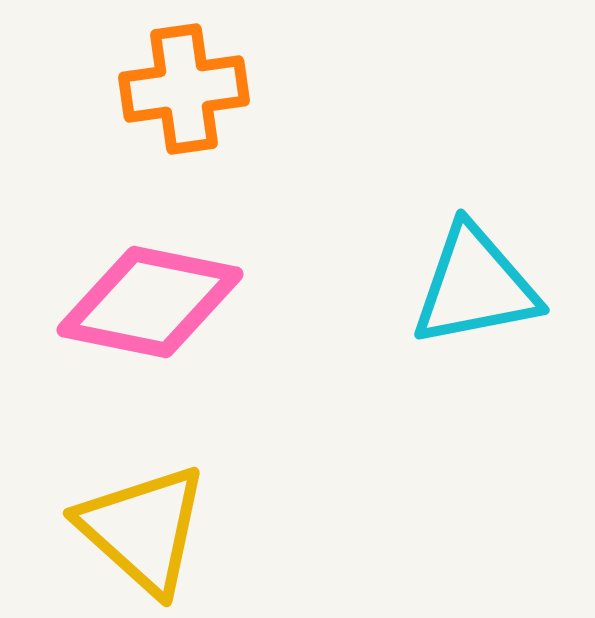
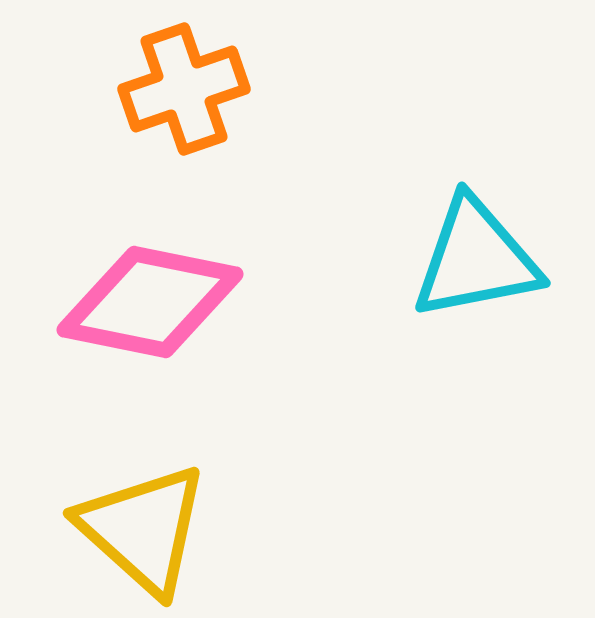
orange cross: rotated 11 degrees counterclockwise
cyan triangle: moved 1 px right, 27 px up
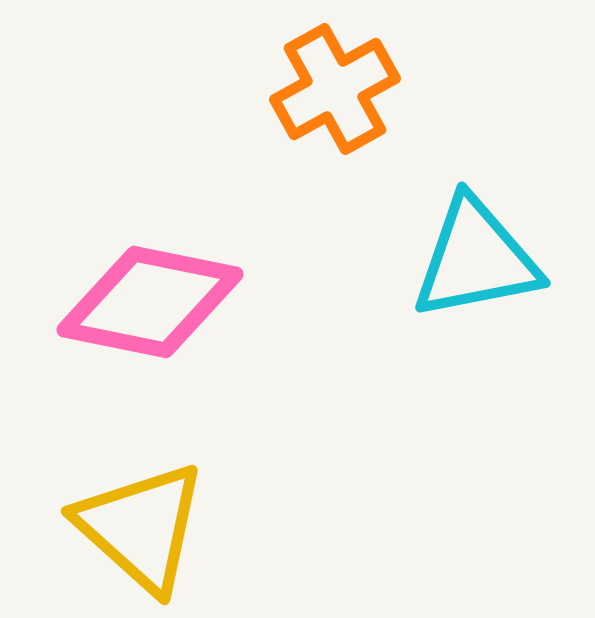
orange cross: moved 151 px right; rotated 10 degrees counterclockwise
yellow triangle: moved 2 px left, 2 px up
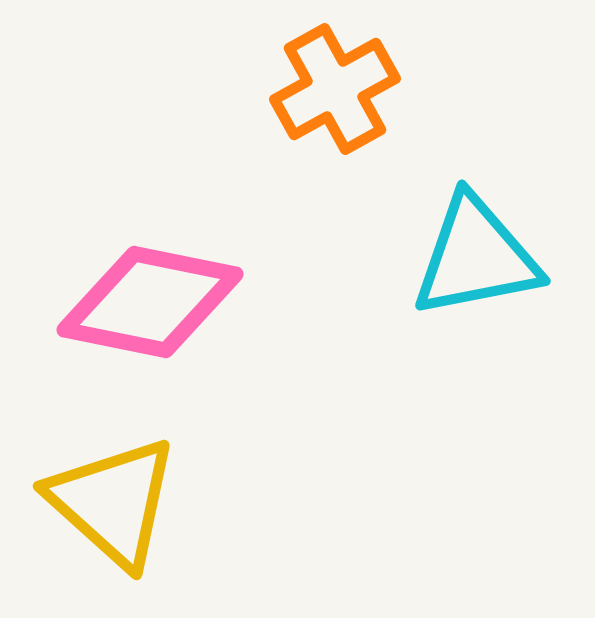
cyan triangle: moved 2 px up
yellow triangle: moved 28 px left, 25 px up
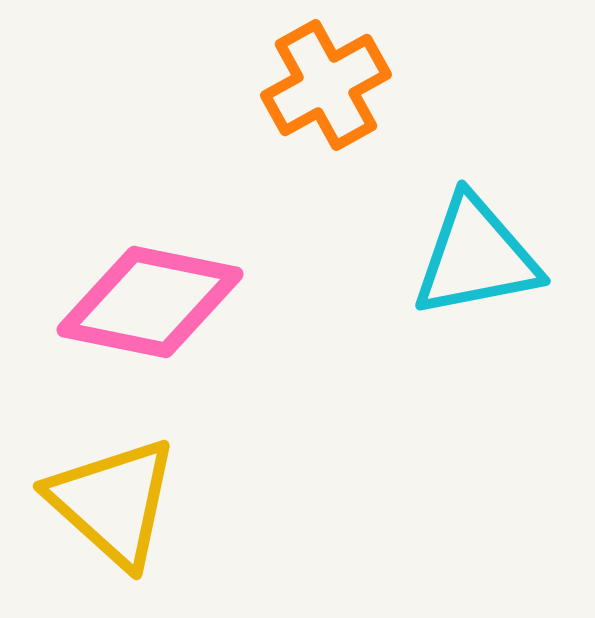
orange cross: moved 9 px left, 4 px up
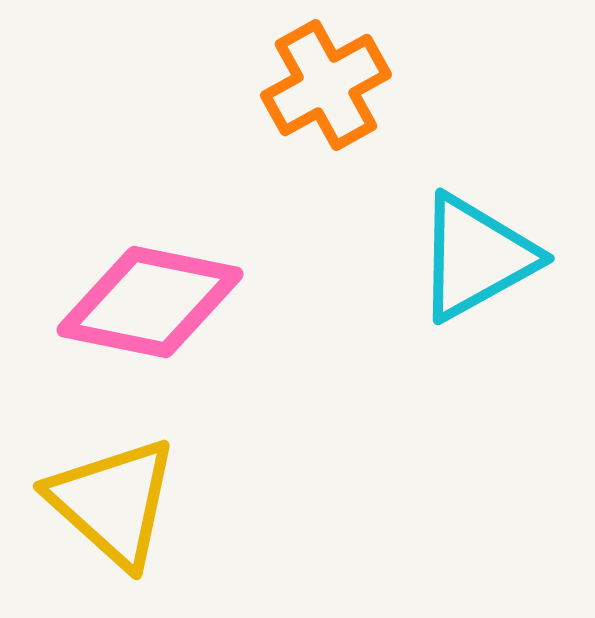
cyan triangle: rotated 18 degrees counterclockwise
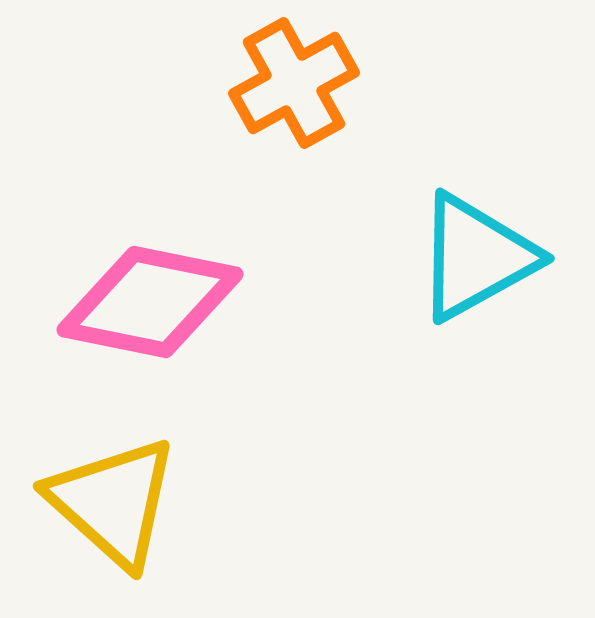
orange cross: moved 32 px left, 2 px up
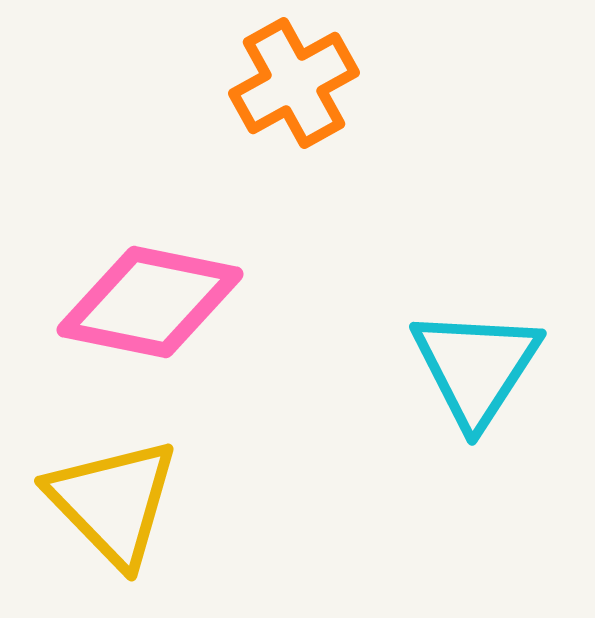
cyan triangle: moved 110 px down; rotated 28 degrees counterclockwise
yellow triangle: rotated 4 degrees clockwise
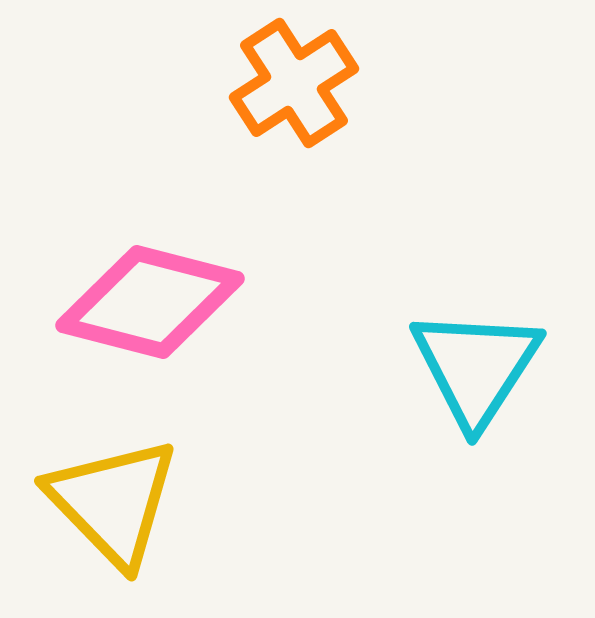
orange cross: rotated 4 degrees counterclockwise
pink diamond: rotated 3 degrees clockwise
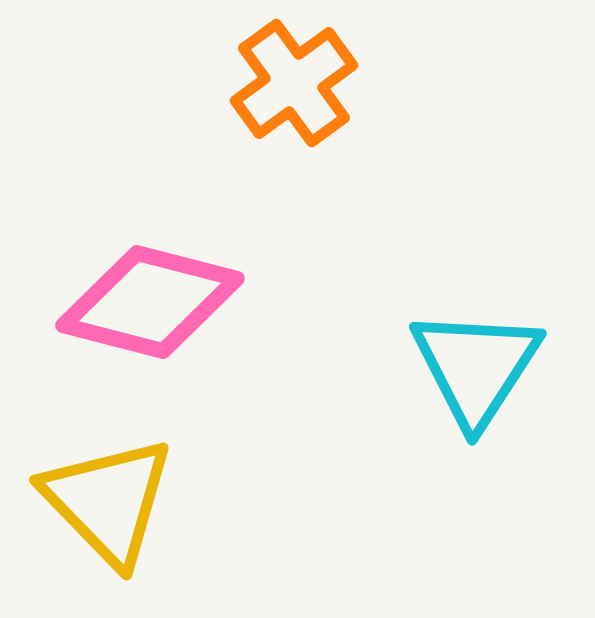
orange cross: rotated 3 degrees counterclockwise
yellow triangle: moved 5 px left, 1 px up
